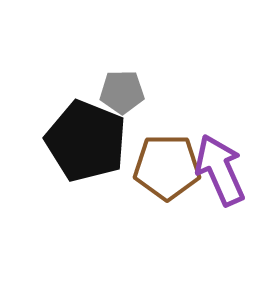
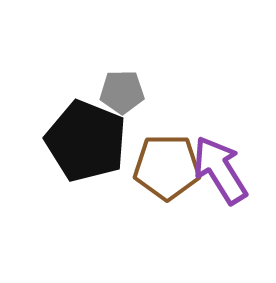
purple arrow: rotated 8 degrees counterclockwise
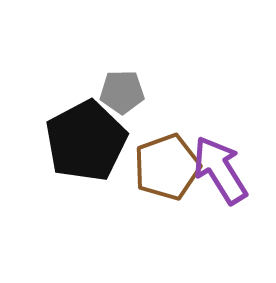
black pentagon: rotated 22 degrees clockwise
brown pentagon: rotated 20 degrees counterclockwise
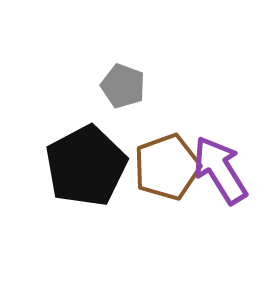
gray pentagon: moved 1 px right, 6 px up; rotated 21 degrees clockwise
black pentagon: moved 25 px down
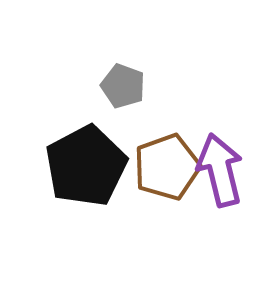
purple arrow: rotated 18 degrees clockwise
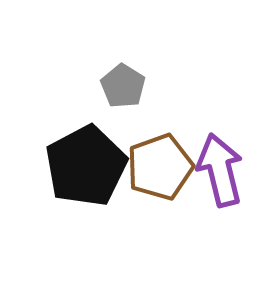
gray pentagon: rotated 12 degrees clockwise
brown pentagon: moved 7 px left
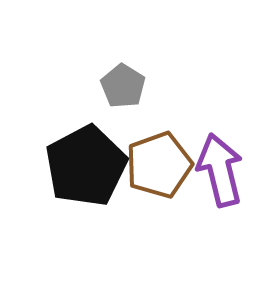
brown pentagon: moved 1 px left, 2 px up
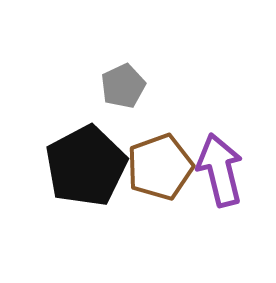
gray pentagon: rotated 15 degrees clockwise
brown pentagon: moved 1 px right, 2 px down
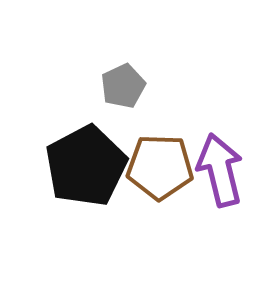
brown pentagon: rotated 22 degrees clockwise
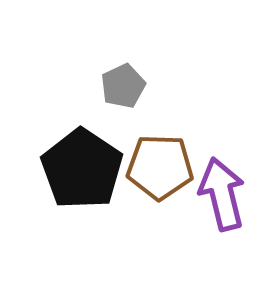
black pentagon: moved 4 px left, 3 px down; rotated 10 degrees counterclockwise
purple arrow: moved 2 px right, 24 px down
